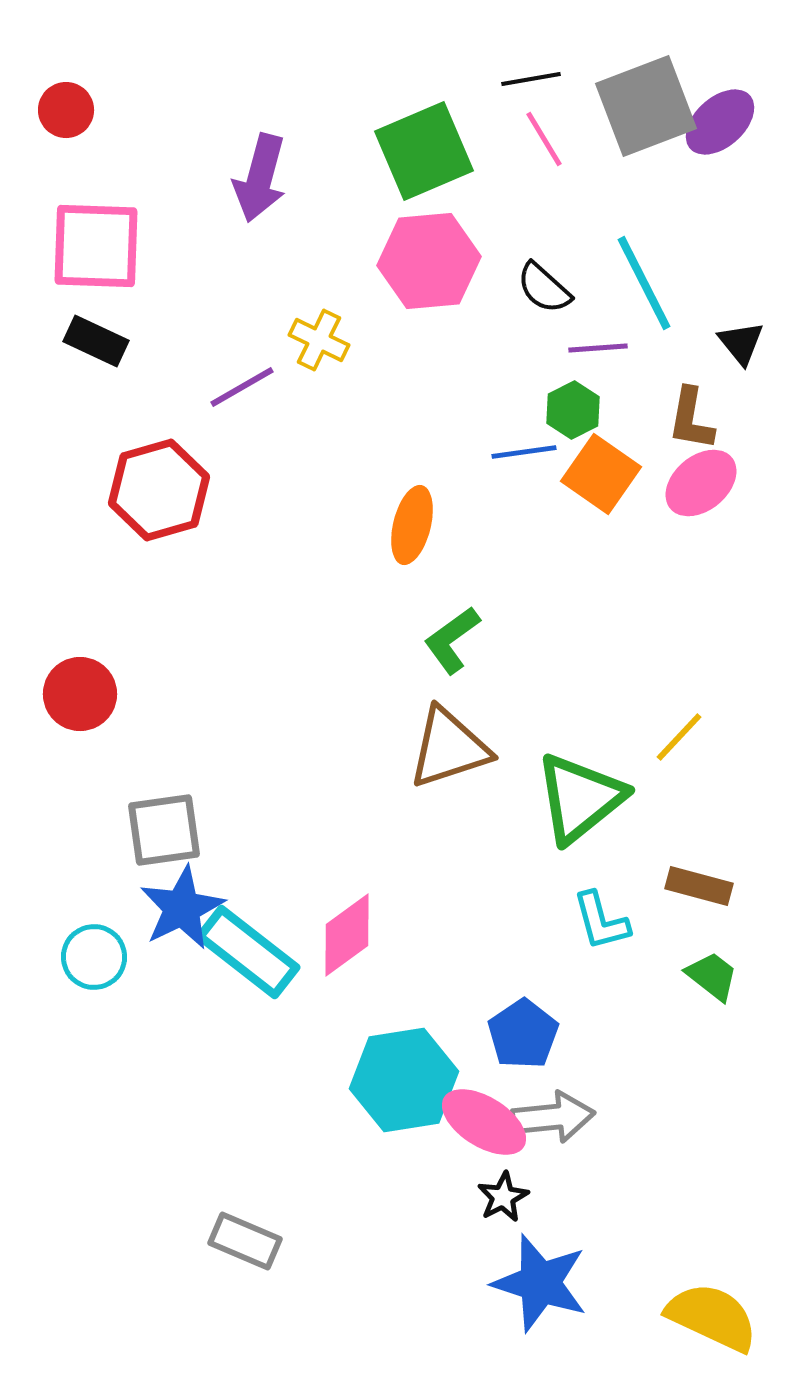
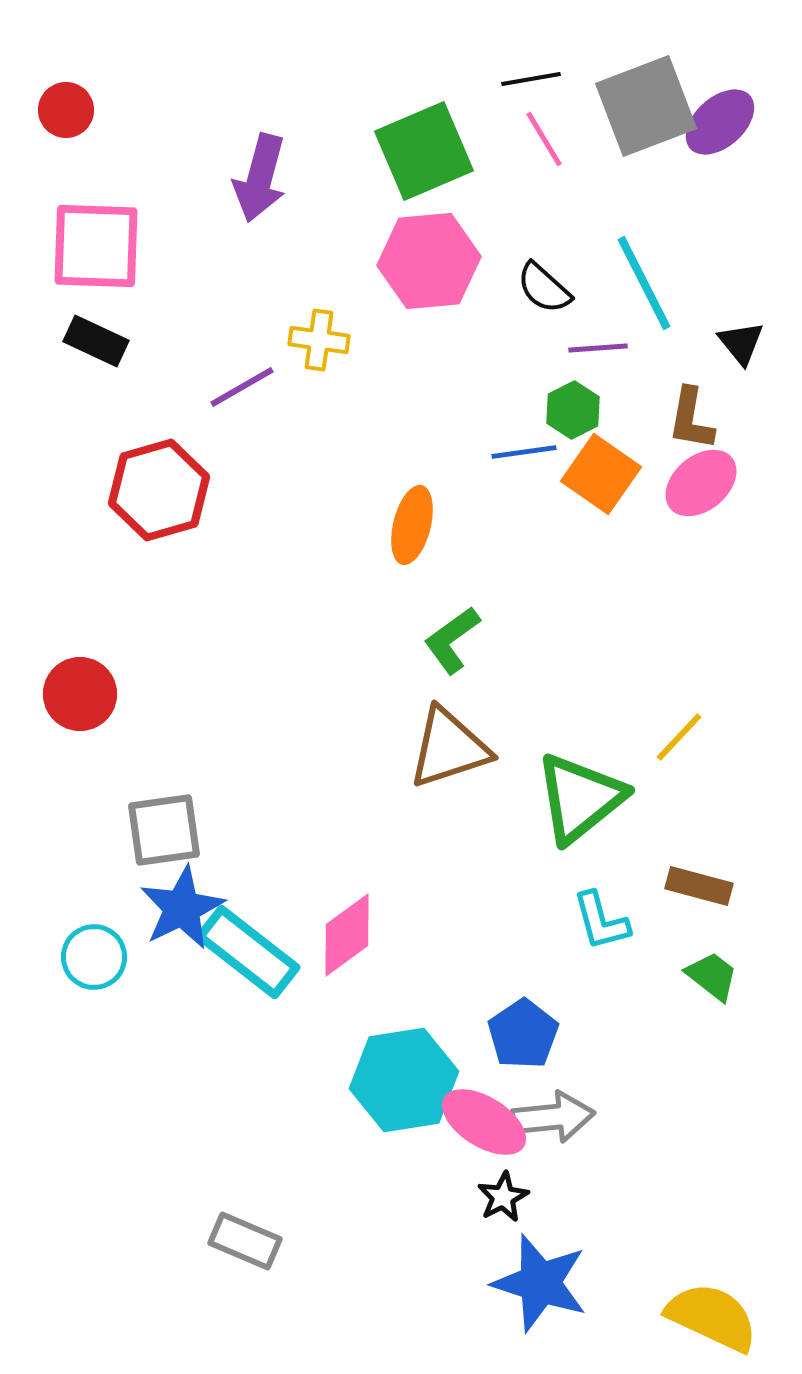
yellow cross at (319, 340): rotated 18 degrees counterclockwise
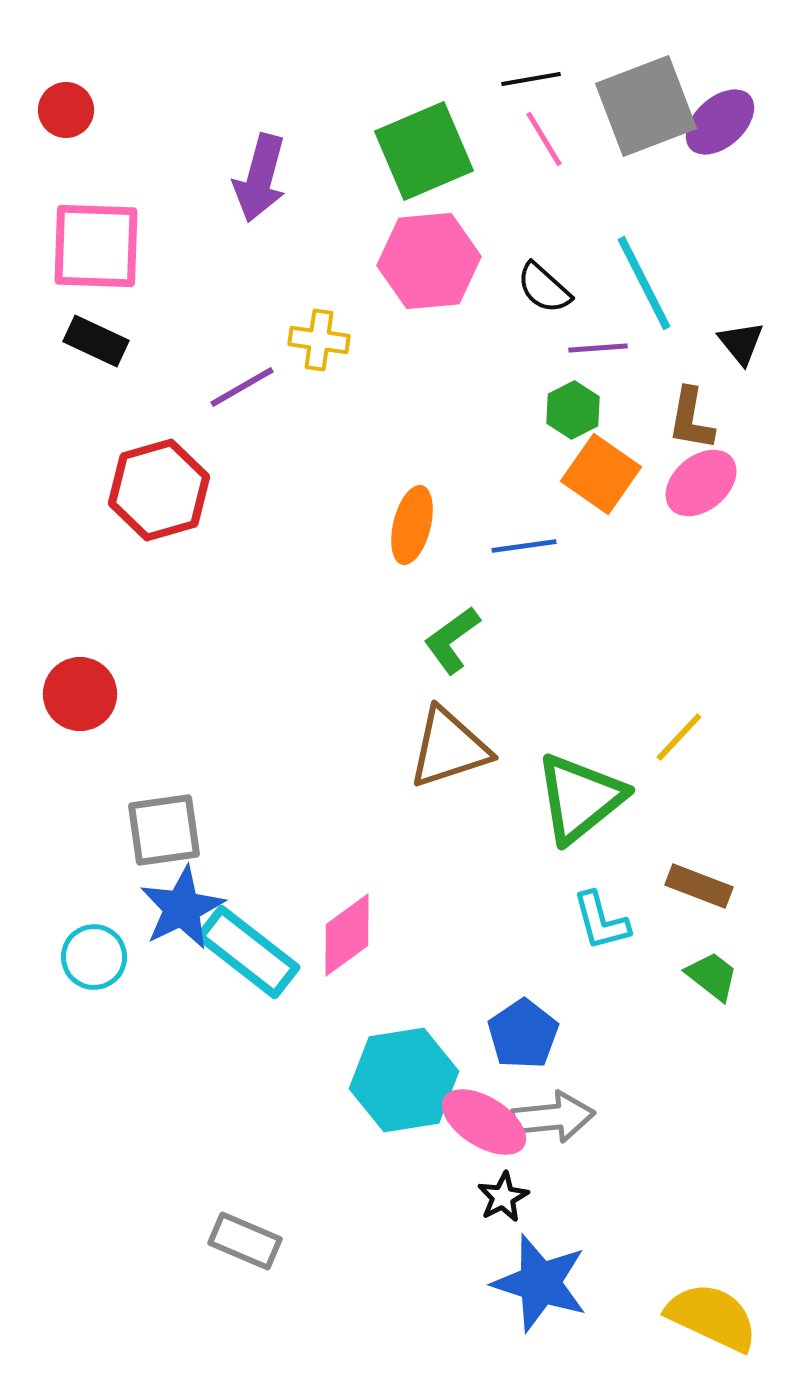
blue line at (524, 452): moved 94 px down
brown rectangle at (699, 886): rotated 6 degrees clockwise
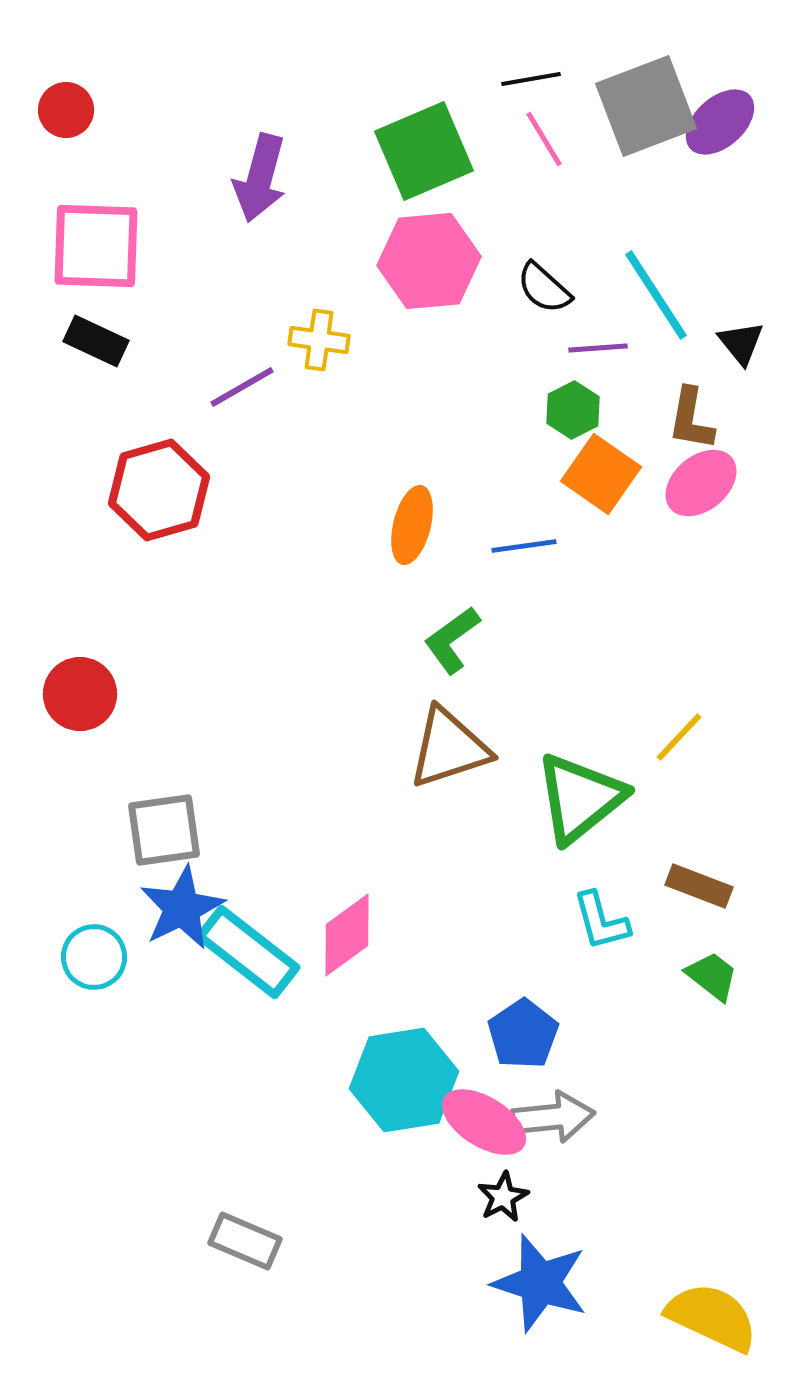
cyan line at (644, 283): moved 12 px right, 12 px down; rotated 6 degrees counterclockwise
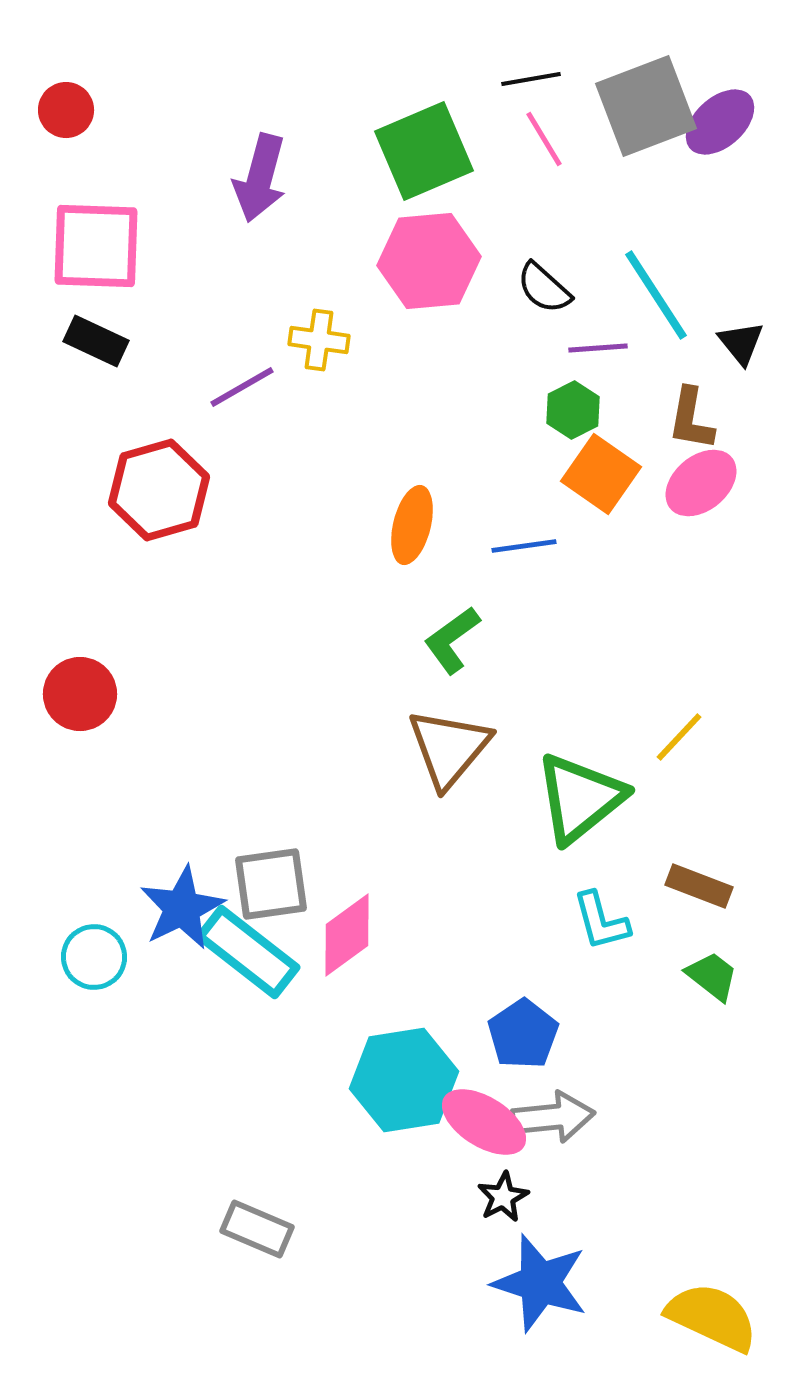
brown triangle at (449, 748): rotated 32 degrees counterclockwise
gray square at (164, 830): moved 107 px right, 54 px down
gray rectangle at (245, 1241): moved 12 px right, 12 px up
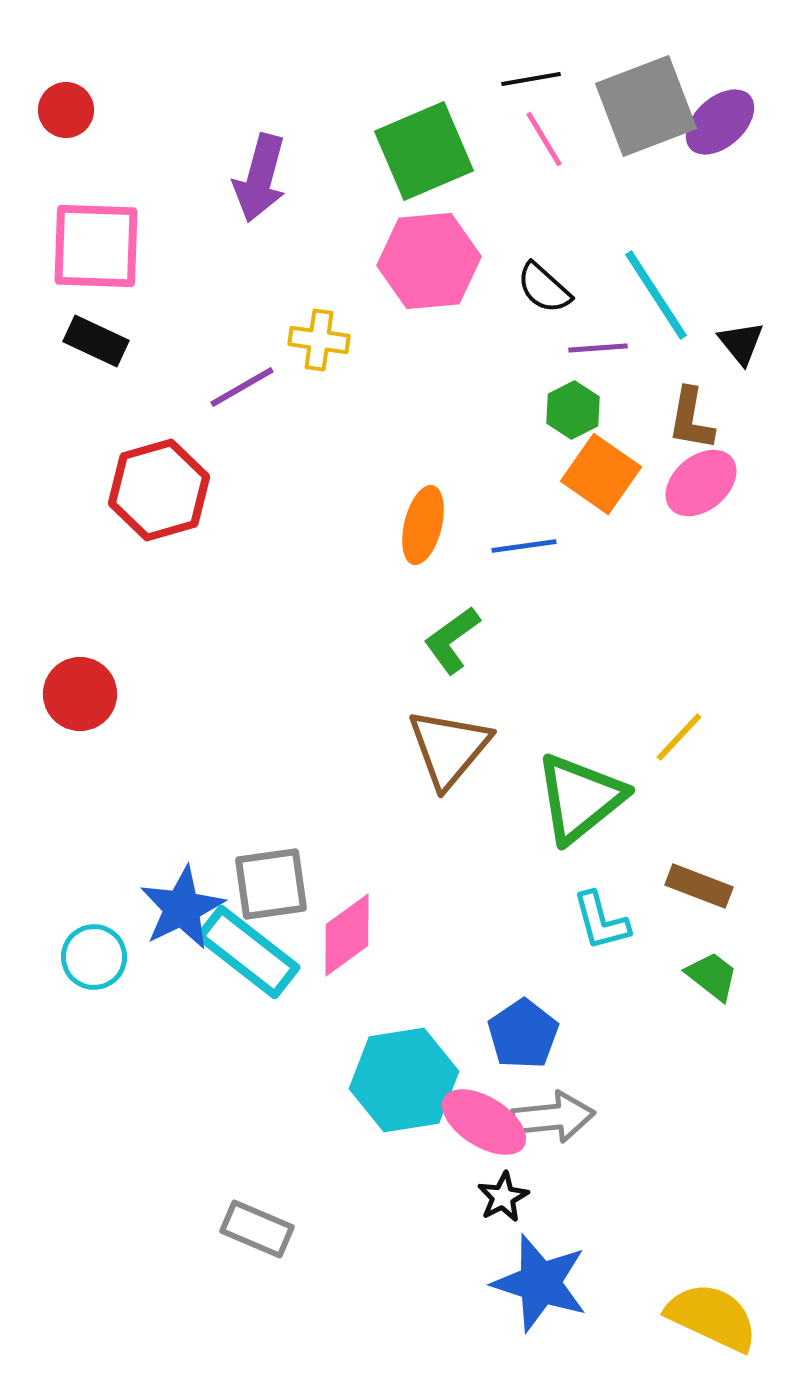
orange ellipse at (412, 525): moved 11 px right
